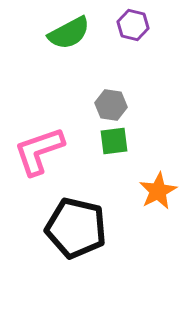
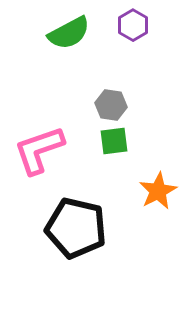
purple hexagon: rotated 16 degrees clockwise
pink L-shape: moved 1 px up
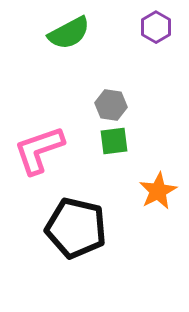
purple hexagon: moved 23 px right, 2 px down
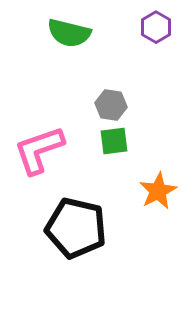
green semicircle: rotated 42 degrees clockwise
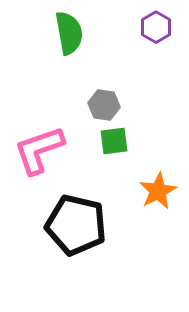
green semicircle: rotated 114 degrees counterclockwise
gray hexagon: moved 7 px left
black pentagon: moved 3 px up
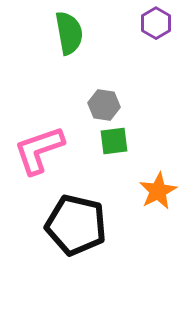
purple hexagon: moved 4 px up
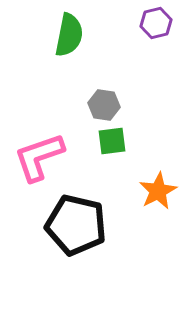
purple hexagon: rotated 16 degrees clockwise
green semicircle: moved 2 px down; rotated 21 degrees clockwise
green square: moved 2 px left
pink L-shape: moved 7 px down
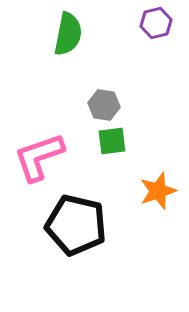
green semicircle: moved 1 px left, 1 px up
orange star: rotated 9 degrees clockwise
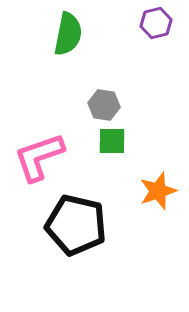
green square: rotated 8 degrees clockwise
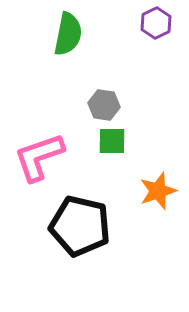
purple hexagon: rotated 12 degrees counterclockwise
black pentagon: moved 4 px right, 1 px down
